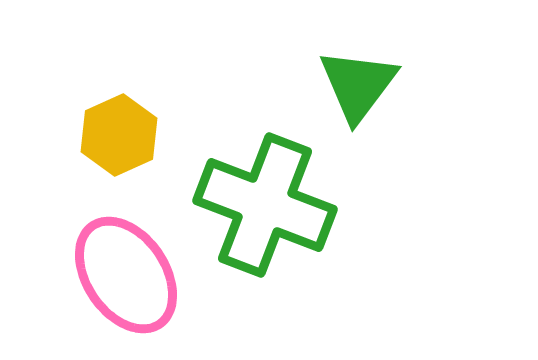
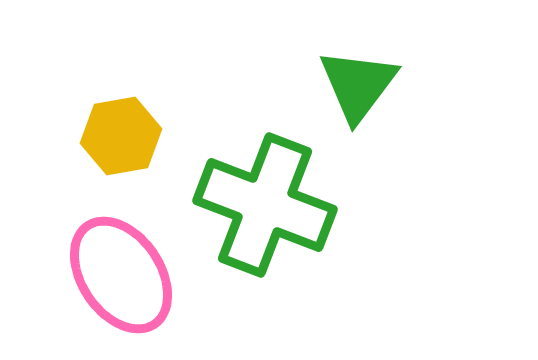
yellow hexagon: moved 2 px right, 1 px down; rotated 14 degrees clockwise
pink ellipse: moved 5 px left
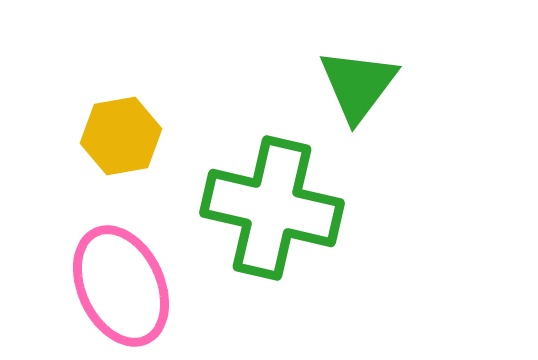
green cross: moved 7 px right, 3 px down; rotated 8 degrees counterclockwise
pink ellipse: moved 11 px down; rotated 9 degrees clockwise
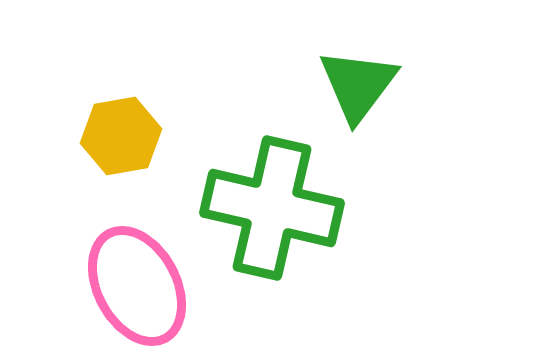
pink ellipse: moved 16 px right; rotated 3 degrees counterclockwise
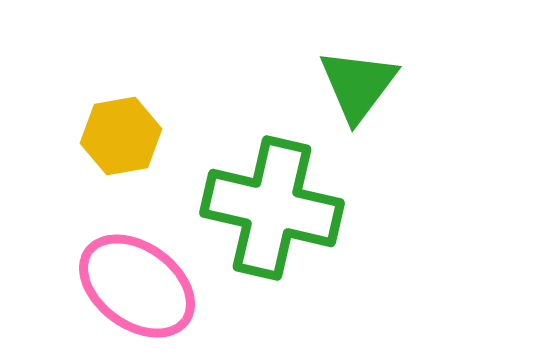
pink ellipse: rotated 26 degrees counterclockwise
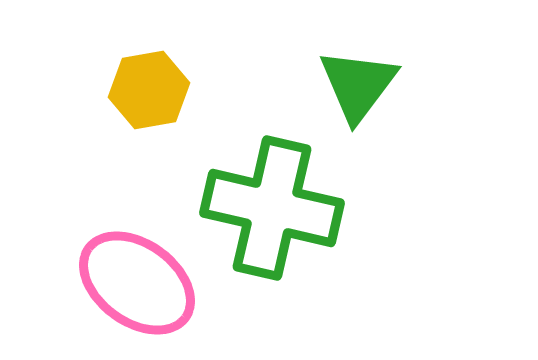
yellow hexagon: moved 28 px right, 46 px up
pink ellipse: moved 3 px up
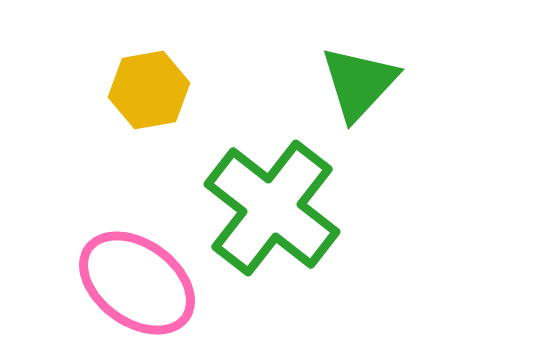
green triangle: moved 1 px right, 2 px up; rotated 6 degrees clockwise
green cross: rotated 25 degrees clockwise
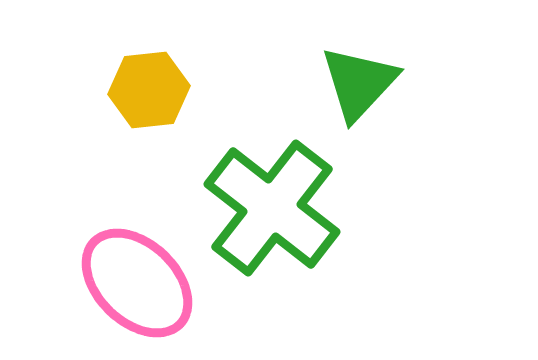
yellow hexagon: rotated 4 degrees clockwise
pink ellipse: rotated 8 degrees clockwise
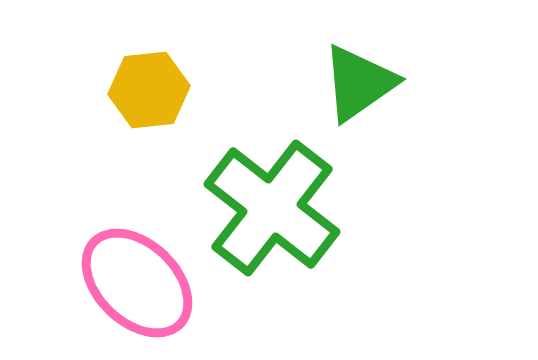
green triangle: rotated 12 degrees clockwise
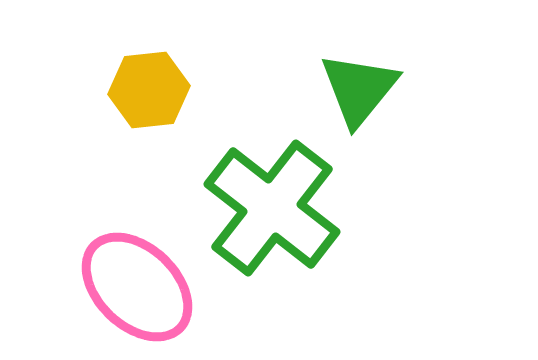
green triangle: moved 6 px down; rotated 16 degrees counterclockwise
pink ellipse: moved 4 px down
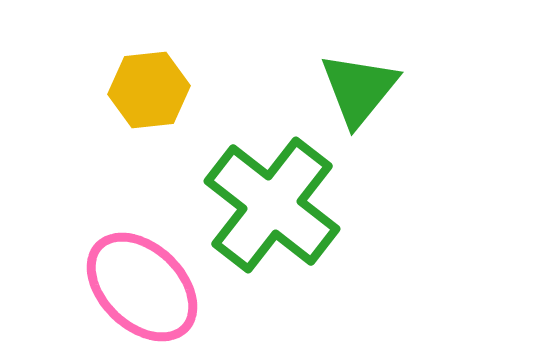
green cross: moved 3 px up
pink ellipse: moved 5 px right
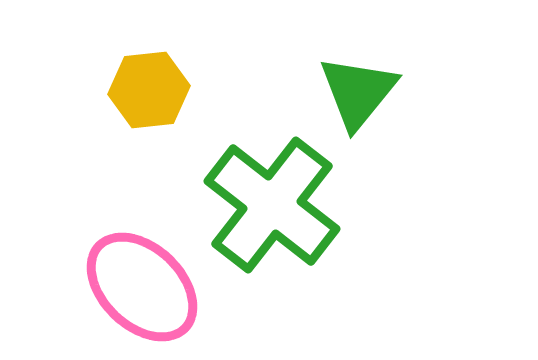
green triangle: moved 1 px left, 3 px down
